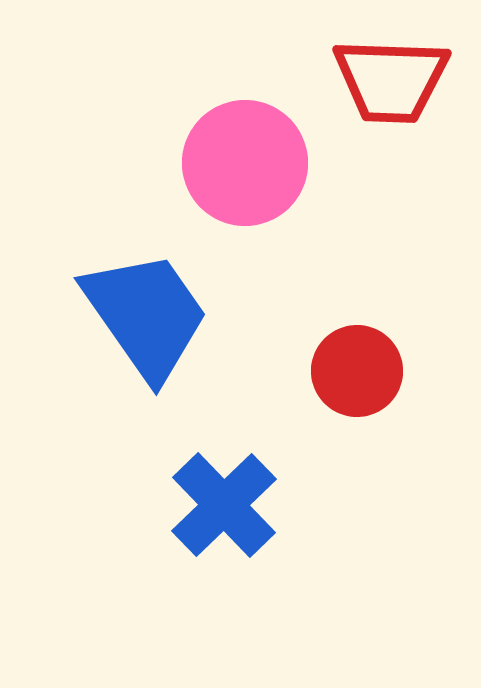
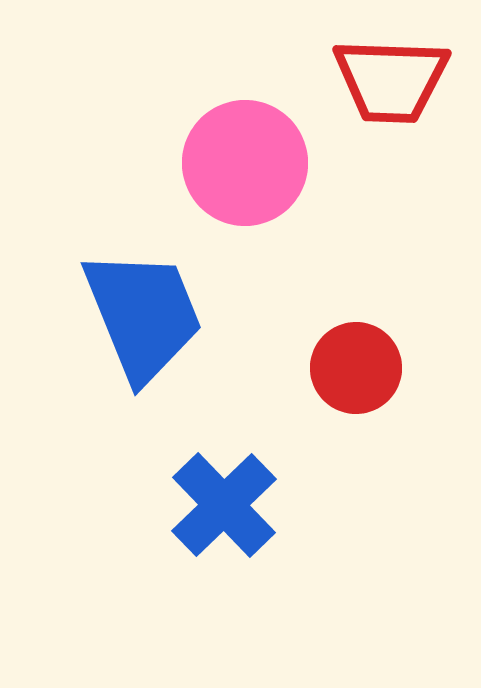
blue trapezoid: moved 3 px left; rotated 13 degrees clockwise
red circle: moved 1 px left, 3 px up
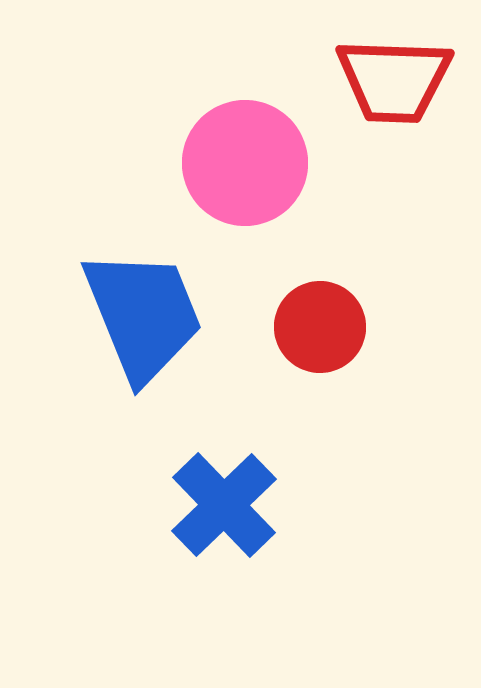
red trapezoid: moved 3 px right
red circle: moved 36 px left, 41 px up
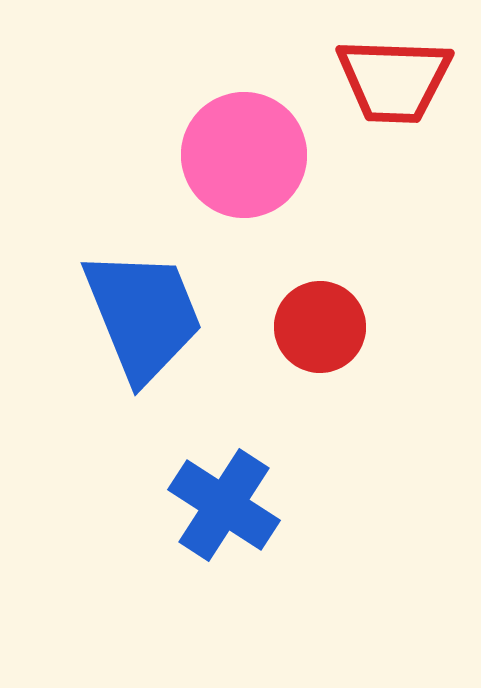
pink circle: moved 1 px left, 8 px up
blue cross: rotated 13 degrees counterclockwise
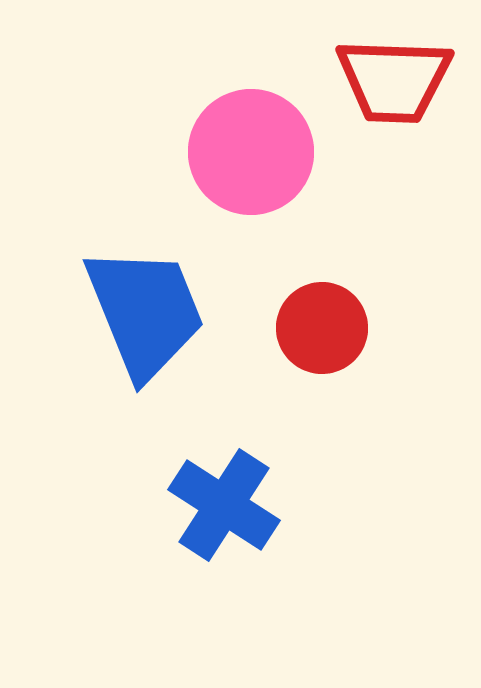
pink circle: moved 7 px right, 3 px up
blue trapezoid: moved 2 px right, 3 px up
red circle: moved 2 px right, 1 px down
